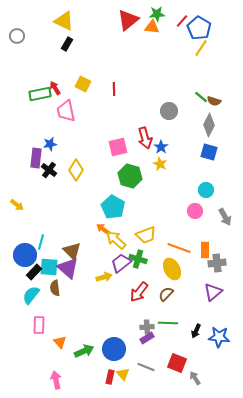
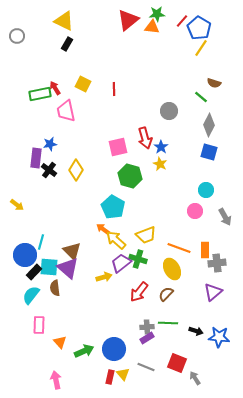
brown semicircle at (214, 101): moved 18 px up
black arrow at (196, 331): rotated 96 degrees counterclockwise
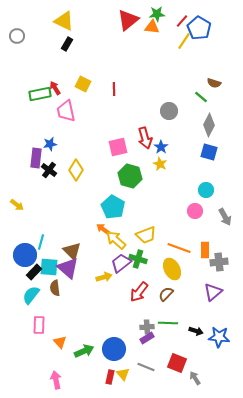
yellow line at (201, 48): moved 17 px left, 7 px up
gray cross at (217, 263): moved 2 px right, 1 px up
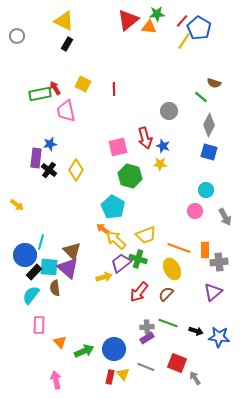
orange triangle at (152, 27): moved 3 px left
blue star at (161, 147): moved 2 px right, 1 px up; rotated 16 degrees counterclockwise
yellow star at (160, 164): rotated 24 degrees counterclockwise
green line at (168, 323): rotated 18 degrees clockwise
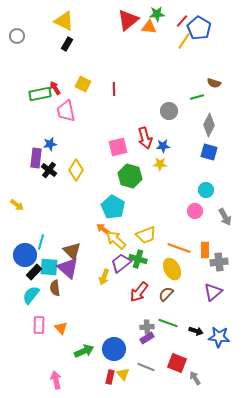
green line at (201, 97): moved 4 px left; rotated 56 degrees counterclockwise
blue star at (163, 146): rotated 24 degrees counterclockwise
yellow arrow at (104, 277): rotated 126 degrees clockwise
orange triangle at (60, 342): moved 1 px right, 14 px up
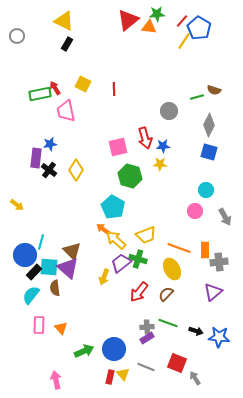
brown semicircle at (214, 83): moved 7 px down
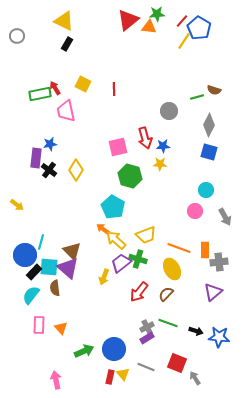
gray cross at (147, 327): rotated 24 degrees counterclockwise
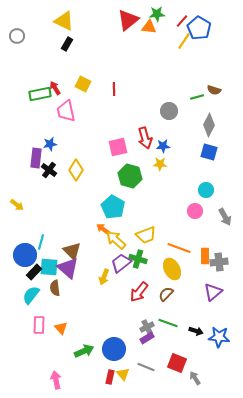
orange rectangle at (205, 250): moved 6 px down
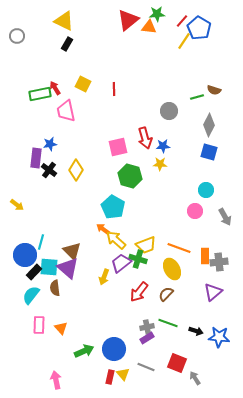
yellow trapezoid at (146, 235): moved 10 px down
gray cross at (147, 327): rotated 16 degrees clockwise
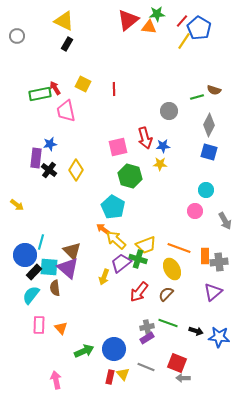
gray arrow at (225, 217): moved 4 px down
gray arrow at (195, 378): moved 12 px left; rotated 56 degrees counterclockwise
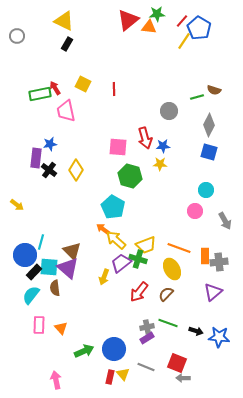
pink square at (118, 147): rotated 18 degrees clockwise
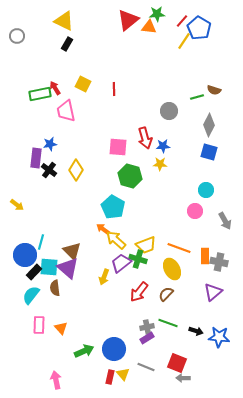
gray cross at (219, 262): rotated 18 degrees clockwise
